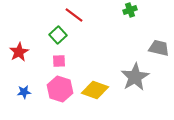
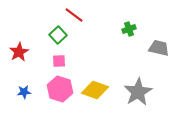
green cross: moved 1 px left, 19 px down
gray star: moved 3 px right, 15 px down
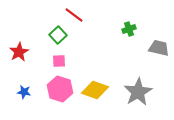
blue star: rotated 16 degrees clockwise
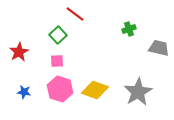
red line: moved 1 px right, 1 px up
pink square: moved 2 px left
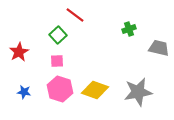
red line: moved 1 px down
gray star: rotated 20 degrees clockwise
